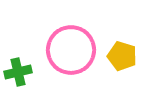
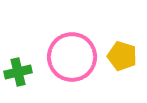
pink circle: moved 1 px right, 7 px down
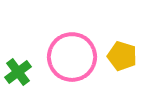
green cross: rotated 24 degrees counterclockwise
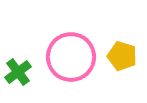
pink circle: moved 1 px left
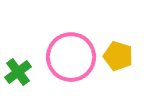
yellow pentagon: moved 4 px left
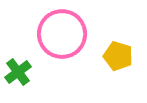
pink circle: moved 9 px left, 23 px up
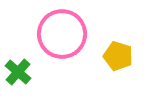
green cross: rotated 12 degrees counterclockwise
